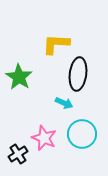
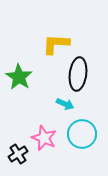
cyan arrow: moved 1 px right, 1 px down
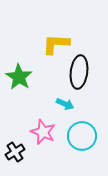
black ellipse: moved 1 px right, 2 px up
cyan circle: moved 2 px down
pink star: moved 1 px left, 6 px up
black cross: moved 3 px left, 2 px up
